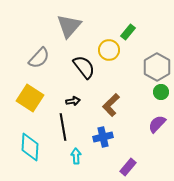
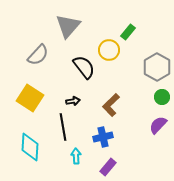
gray triangle: moved 1 px left
gray semicircle: moved 1 px left, 3 px up
green circle: moved 1 px right, 5 px down
purple semicircle: moved 1 px right, 1 px down
purple rectangle: moved 20 px left
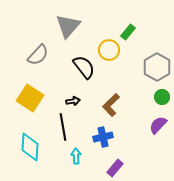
purple rectangle: moved 7 px right, 1 px down
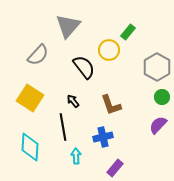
black arrow: rotated 120 degrees counterclockwise
brown L-shape: rotated 65 degrees counterclockwise
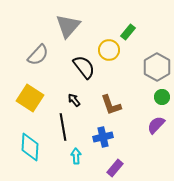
black arrow: moved 1 px right, 1 px up
purple semicircle: moved 2 px left
